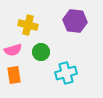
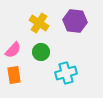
yellow cross: moved 11 px right, 2 px up; rotated 18 degrees clockwise
pink semicircle: rotated 30 degrees counterclockwise
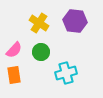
pink semicircle: moved 1 px right
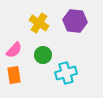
green circle: moved 2 px right, 3 px down
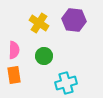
purple hexagon: moved 1 px left, 1 px up
pink semicircle: rotated 42 degrees counterclockwise
green circle: moved 1 px right, 1 px down
cyan cross: moved 10 px down
